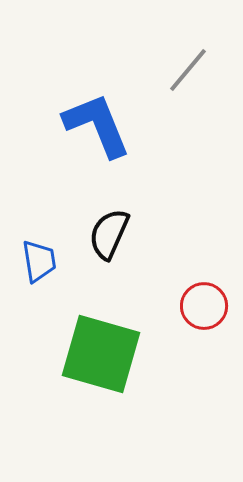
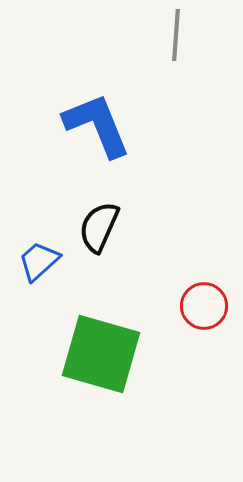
gray line: moved 12 px left, 35 px up; rotated 36 degrees counterclockwise
black semicircle: moved 10 px left, 7 px up
blue trapezoid: rotated 123 degrees counterclockwise
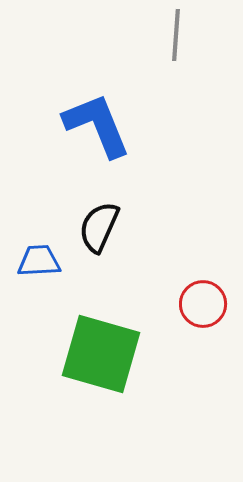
blue trapezoid: rotated 39 degrees clockwise
red circle: moved 1 px left, 2 px up
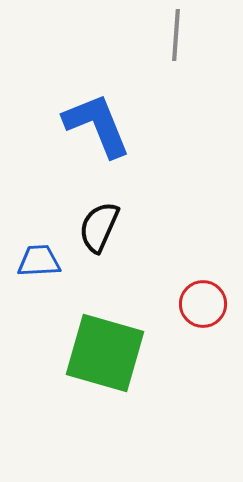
green square: moved 4 px right, 1 px up
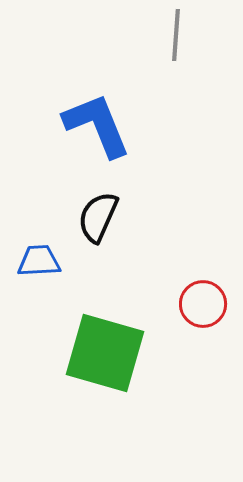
black semicircle: moved 1 px left, 10 px up
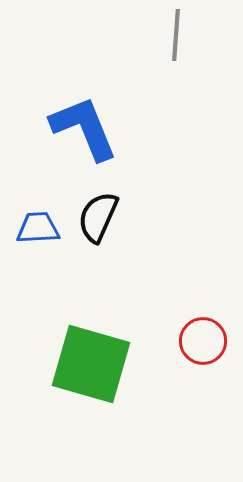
blue L-shape: moved 13 px left, 3 px down
blue trapezoid: moved 1 px left, 33 px up
red circle: moved 37 px down
green square: moved 14 px left, 11 px down
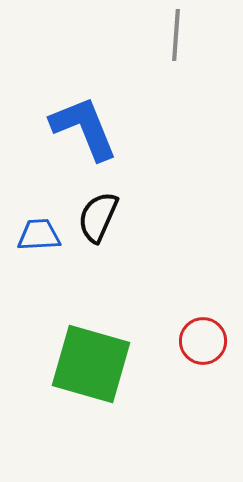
blue trapezoid: moved 1 px right, 7 px down
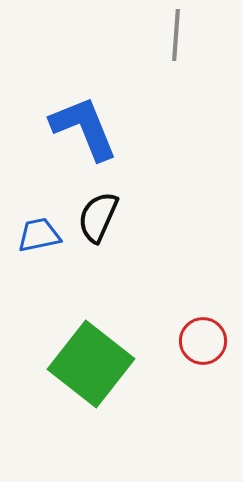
blue trapezoid: rotated 9 degrees counterclockwise
green square: rotated 22 degrees clockwise
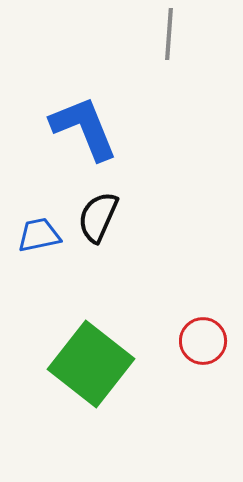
gray line: moved 7 px left, 1 px up
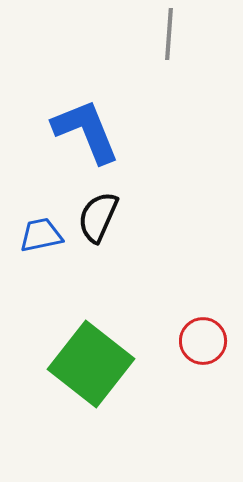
blue L-shape: moved 2 px right, 3 px down
blue trapezoid: moved 2 px right
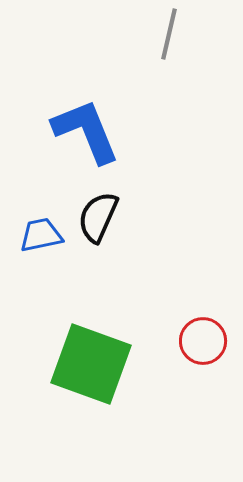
gray line: rotated 9 degrees clockwise
green square: rotated 18 degrees counterclockwise
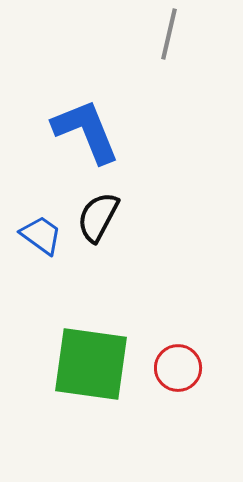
black semicircle: rotated 4 degrees clockwise
blue trapezoid: rotated 48 degrees clockwise
red circle: moved 25 px left, 27 px down
green square: rotated 12 degrees counterclockwise
